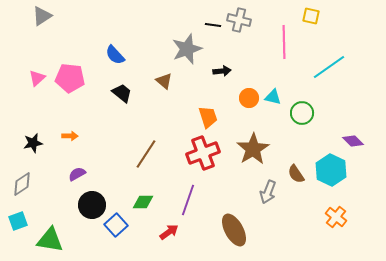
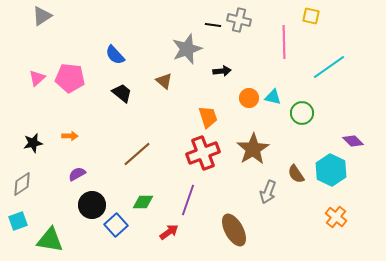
brown line: moved 9 px left; rotated 16 degrees clockwise
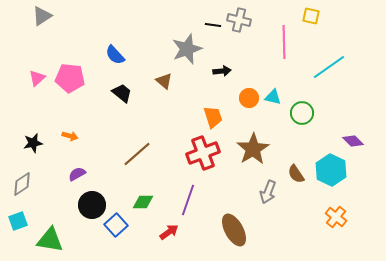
orange trapezoid: moved 5 px right
orange arrow: rotated 14 degrees clockwise
